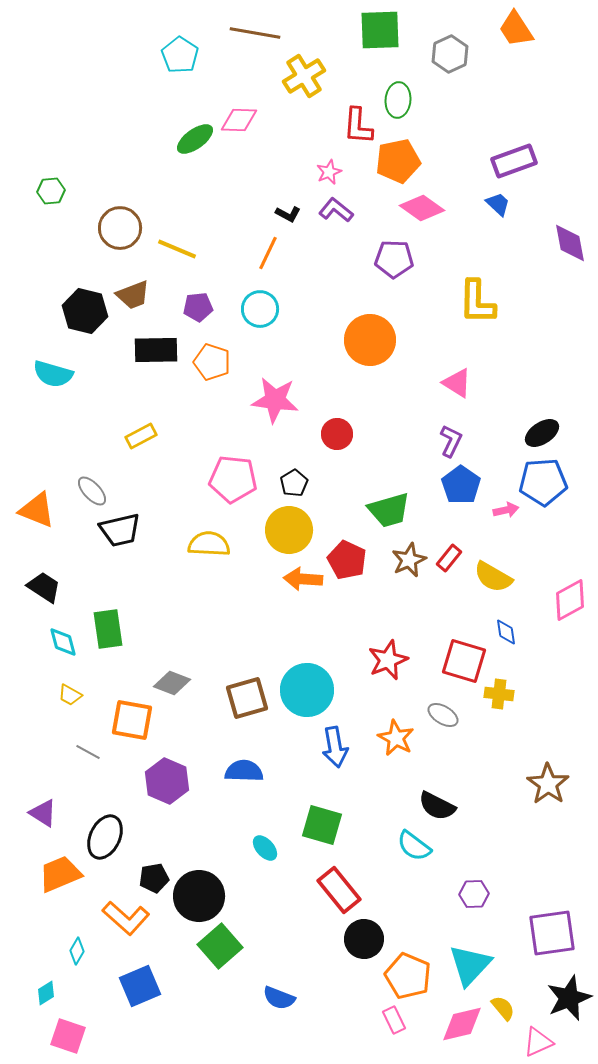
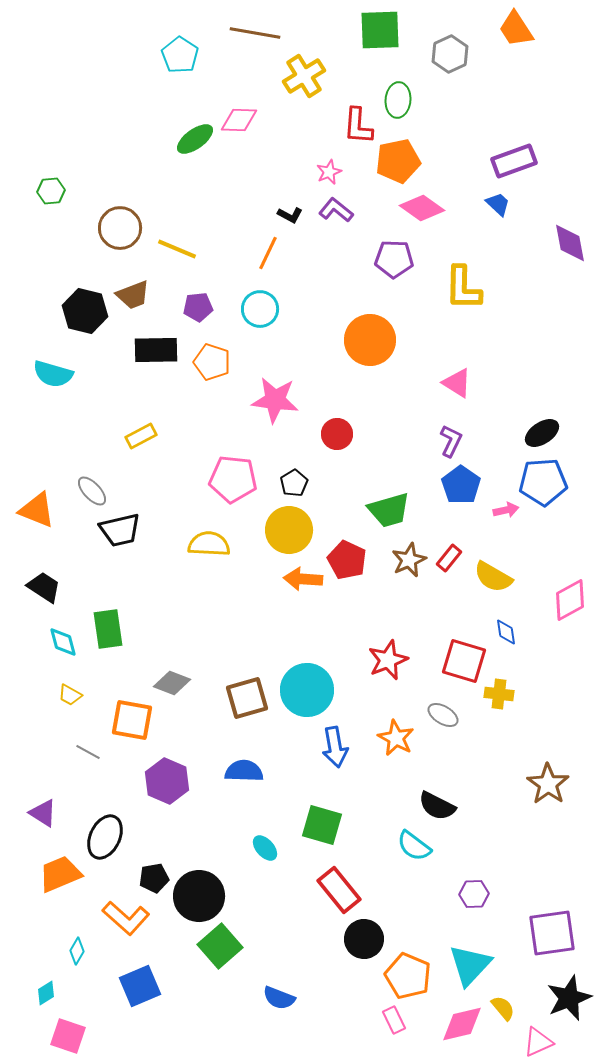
black L-shape at (288, 214): moved 2 px right, 1 px down
yellow L-shape at (477, 302): moved 14 px left, 14 px up
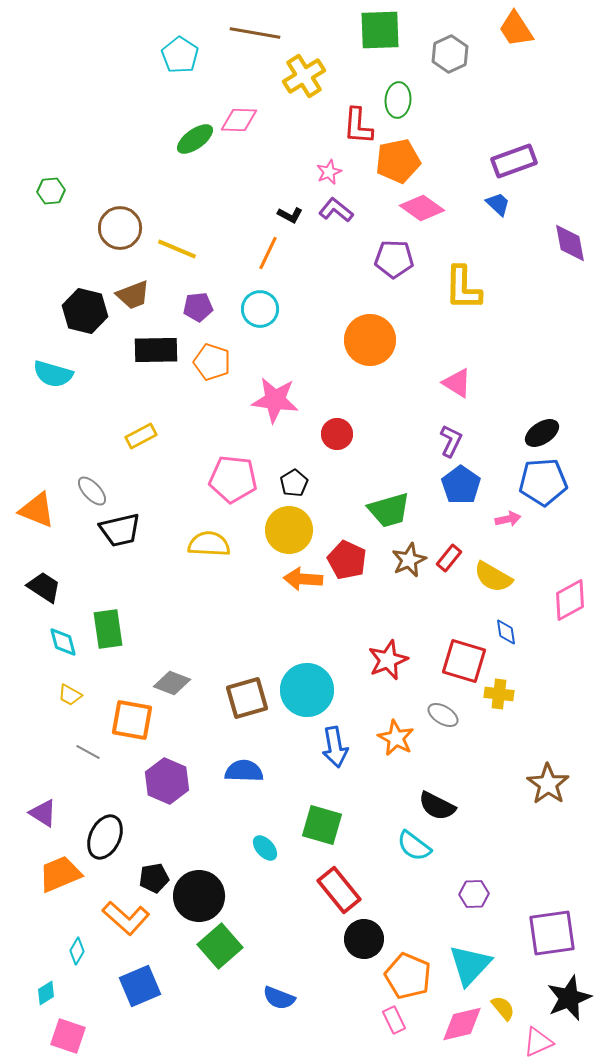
pink arrow at (506, 510): moved 2 px right, 9 px down
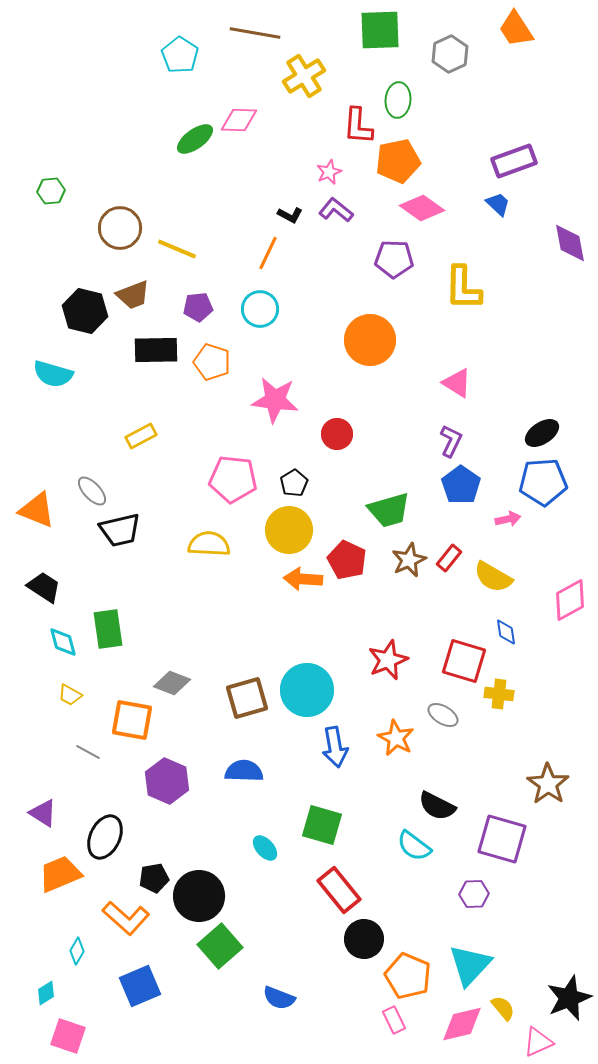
purple square at (552, 933): moved 50 px left, 94 px up; rotated 24 degrees clockwise
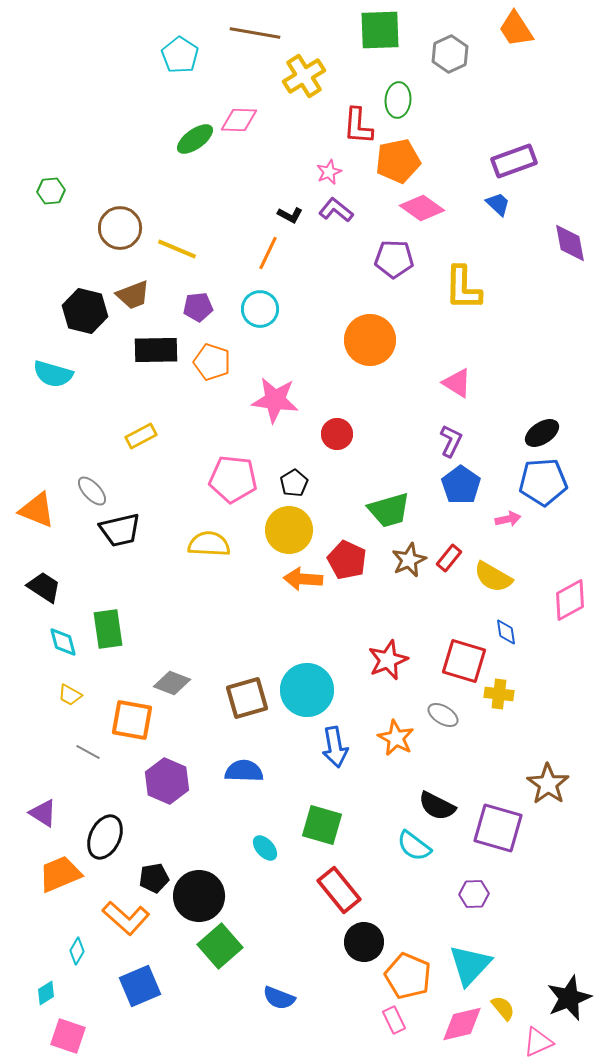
purple square at (502, 839): moved 4 px left, 11 px up
black circle at (364, 939): moved 3 px down
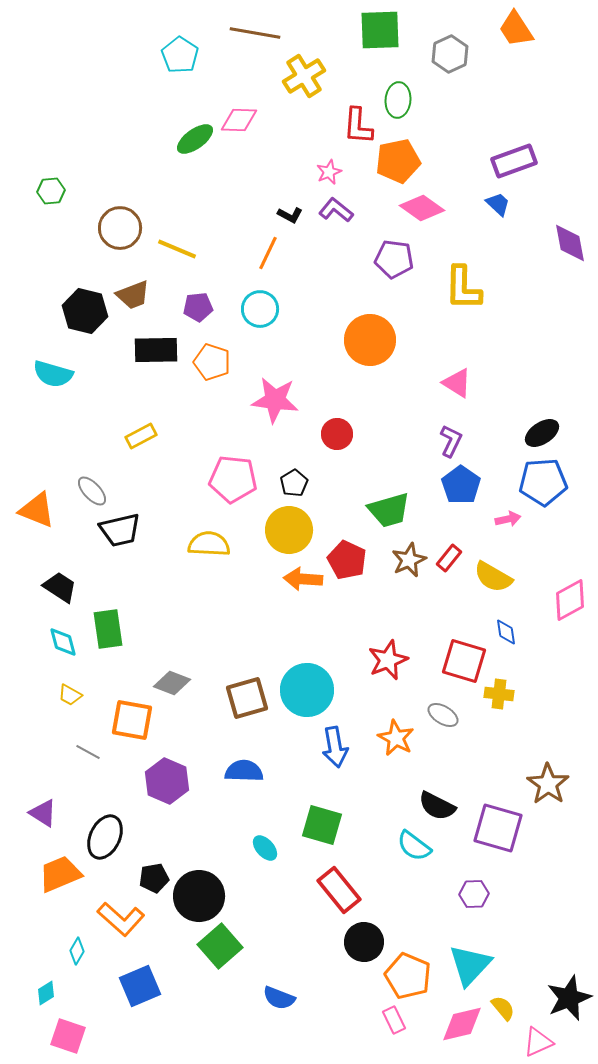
purple pentagon at (394, 259): rotated 6 degrees clockwise
black trapezoid at (44, 587): moved 16 px right
orange L-shape at (126, 918): moved 5 px left, 1 px down
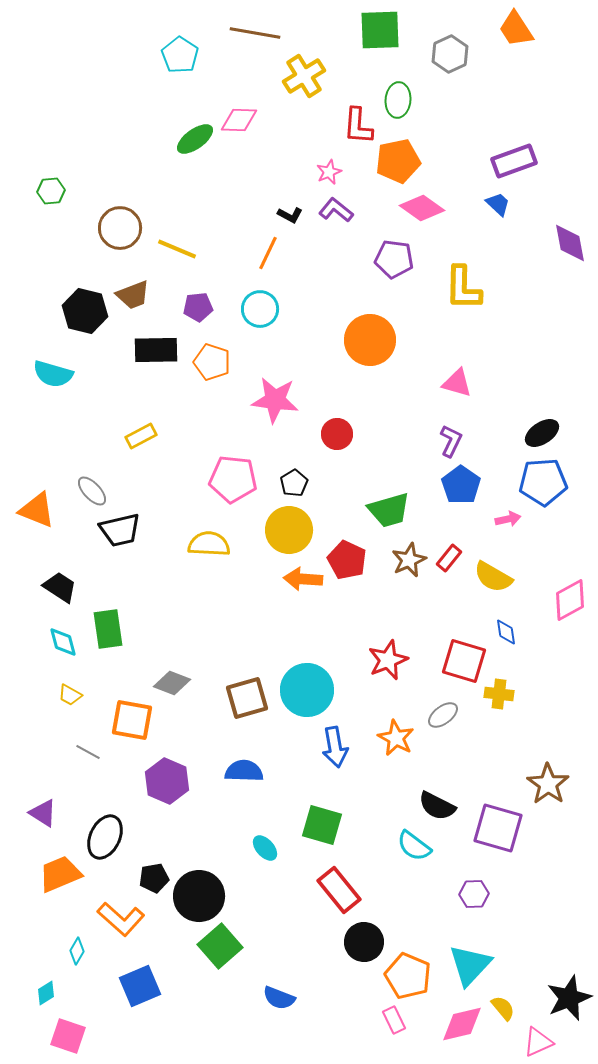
pink triangle at (457, 383): rotated 16 degrees counterclockwise
gray ellipse at (443, 715): rotated 68 degrees counterclockwise
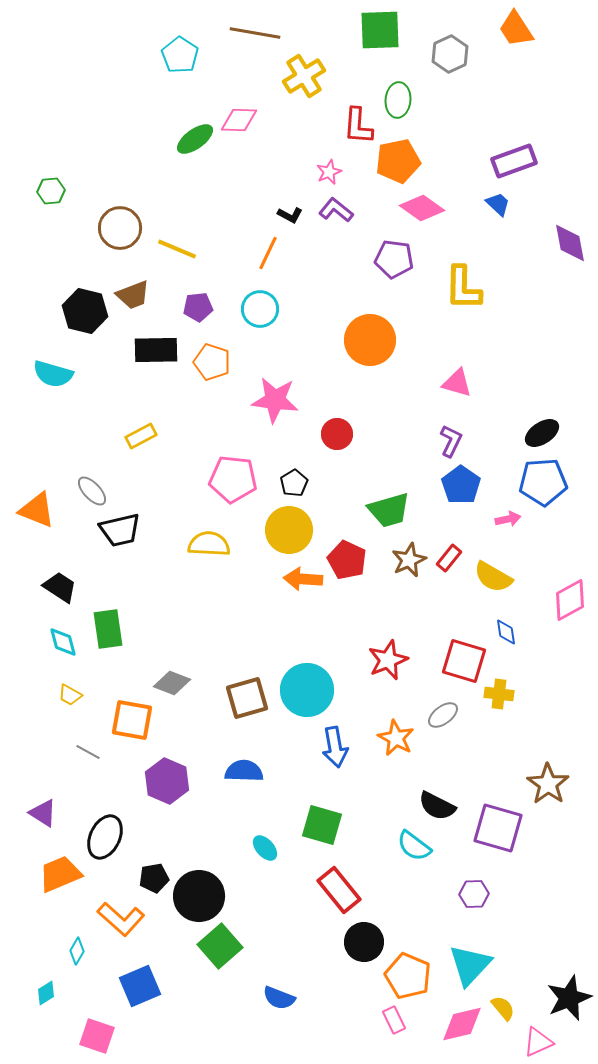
pink square at (68, 1036): moved 29 px right
